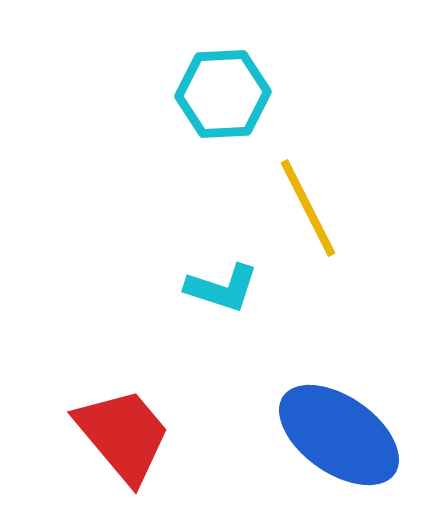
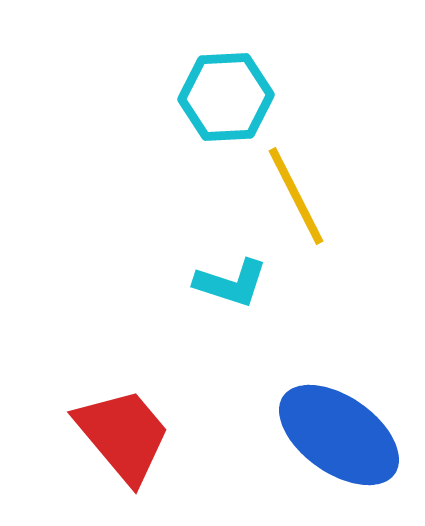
cyan hexagon: moved 3 px right, 3 px down
yellow line: moved 12 px left, 12 px up
cyan L-shape: moved 9 px right, 5 px up
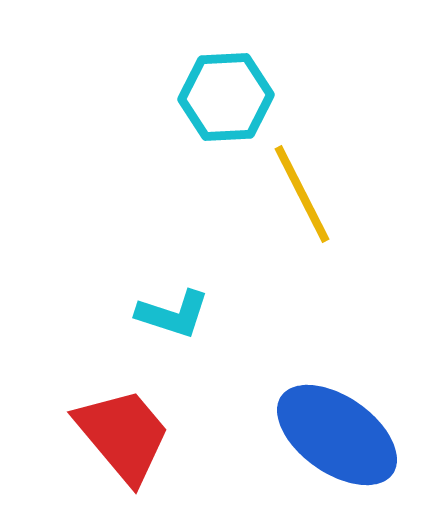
yellow line: moved 6 px right, 2 px up
cyan L-shape: moved 58 px left, 31 px down
blue ellipse: moved 2 px left
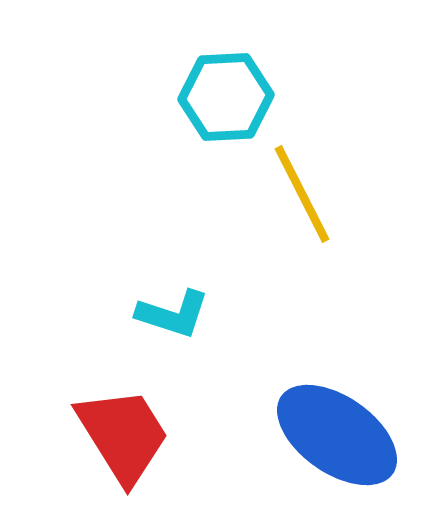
red trapezoid: rotated 8 degrees clockwise
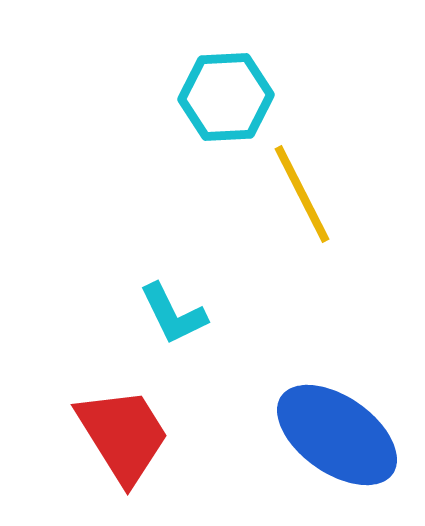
cyan L-shape: rotated 46 degrees clockwise
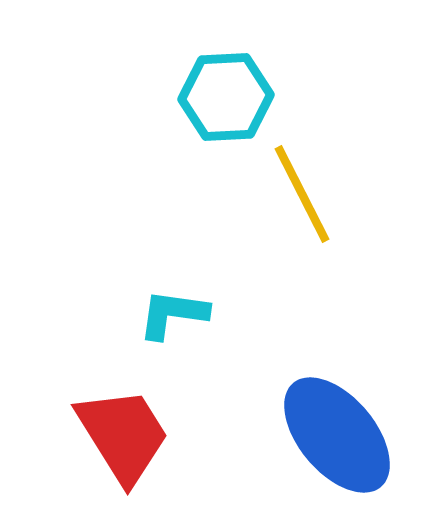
cyan L-shape: rotated 124 degrees clockwise
blue ellipse: rotated 15 degrees clockwise
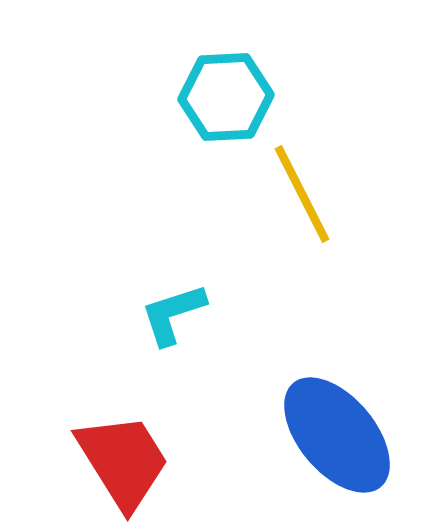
cyan L-shape: rotated 26 degrees counterclockwise
red trapezoid: moved 26 px down
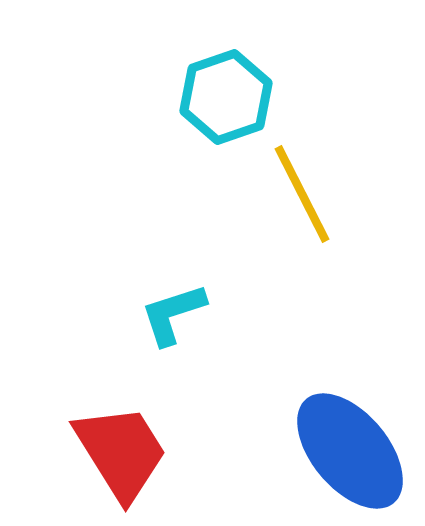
cyan hexagon: rotated 16 degrees counterclockwise
blue ellipse: moved 13 px right, 16 px down
red trapezoid: moved 2 px left, 9 px up
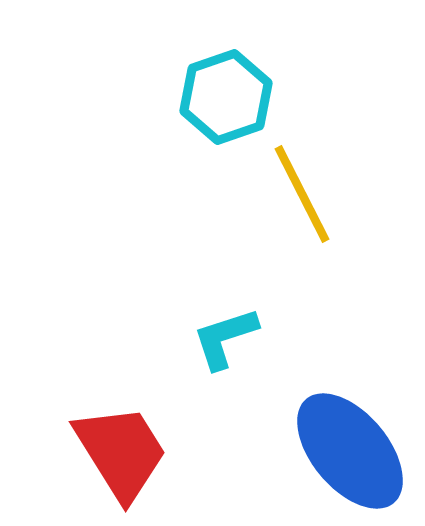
cyan L-shape: moved 52 px right, 24 px down
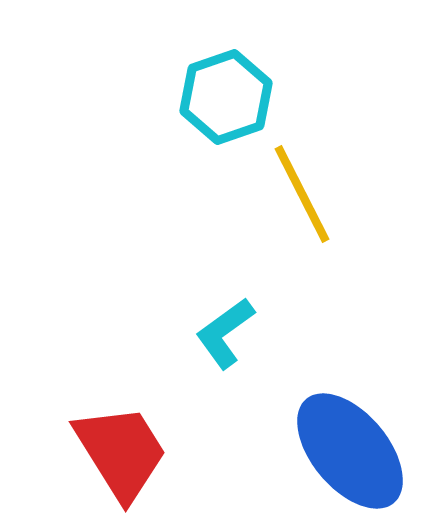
cyan L-shape: moved 5 px up; rotated 18 degrees counterclockwise
